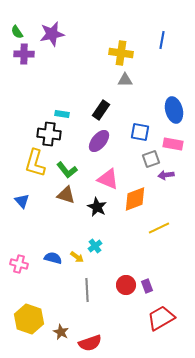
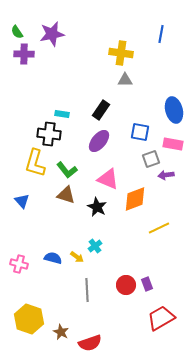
blue line: moved 1 px left, 6 px up
purple rectangle: moved 2 px up
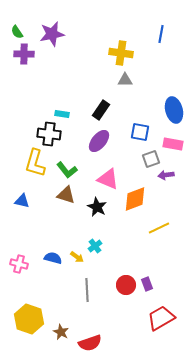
blue triangle: rotated 35 degrees counterclockwise
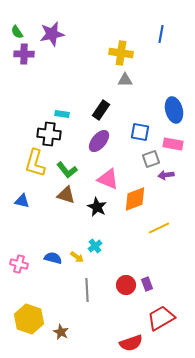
red semicircle: moved 41 px right
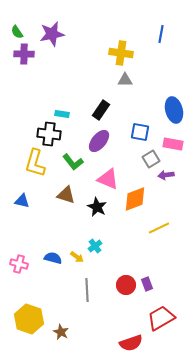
gray square: rotated 12 degrees counterclockwise
green L-shape: moved 6 px right, 8 px up
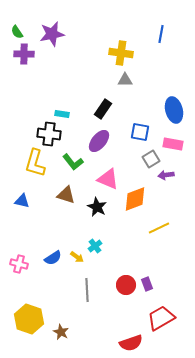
black rectangle: moved 2 px right, 1 px up
blue semicircle: rotated 132 degrees clockwise
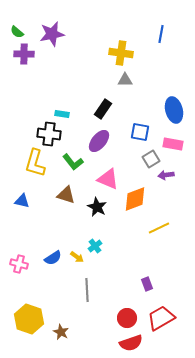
green semicircle: rotated 16 degrees counterclockwise
red circle: moved 1 px right, 33 px down
